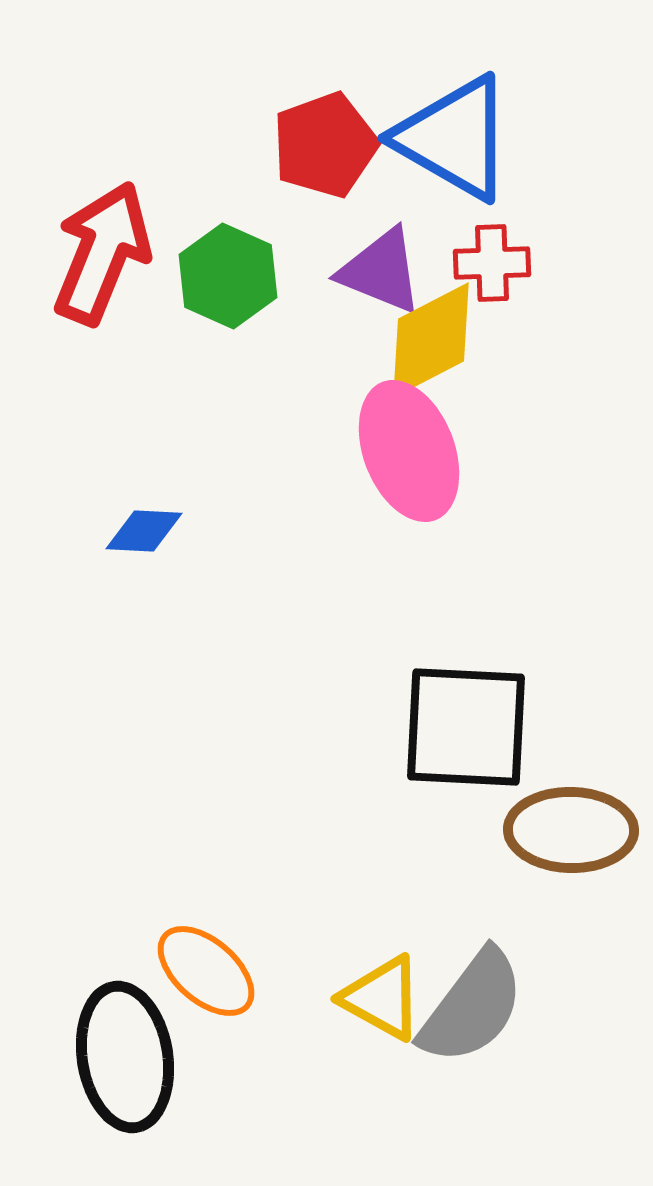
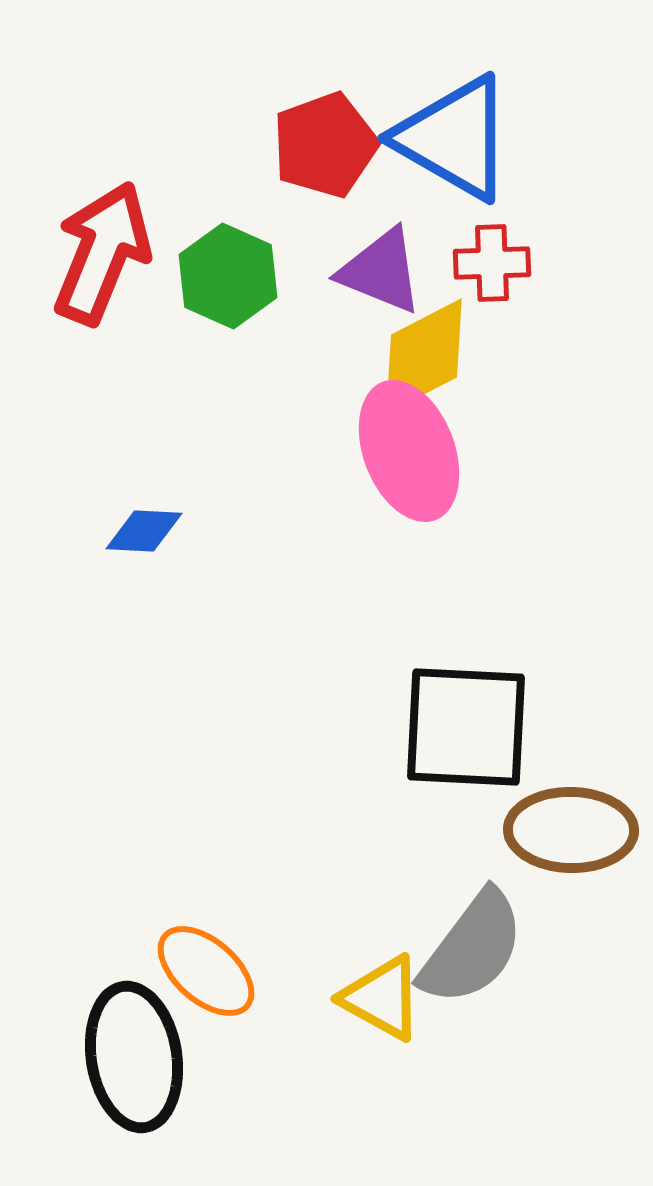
yellow diamond: moved 7 px left, 16 px down
gray semicircle: moved 59 px up
black ellipse: moved 9 px right
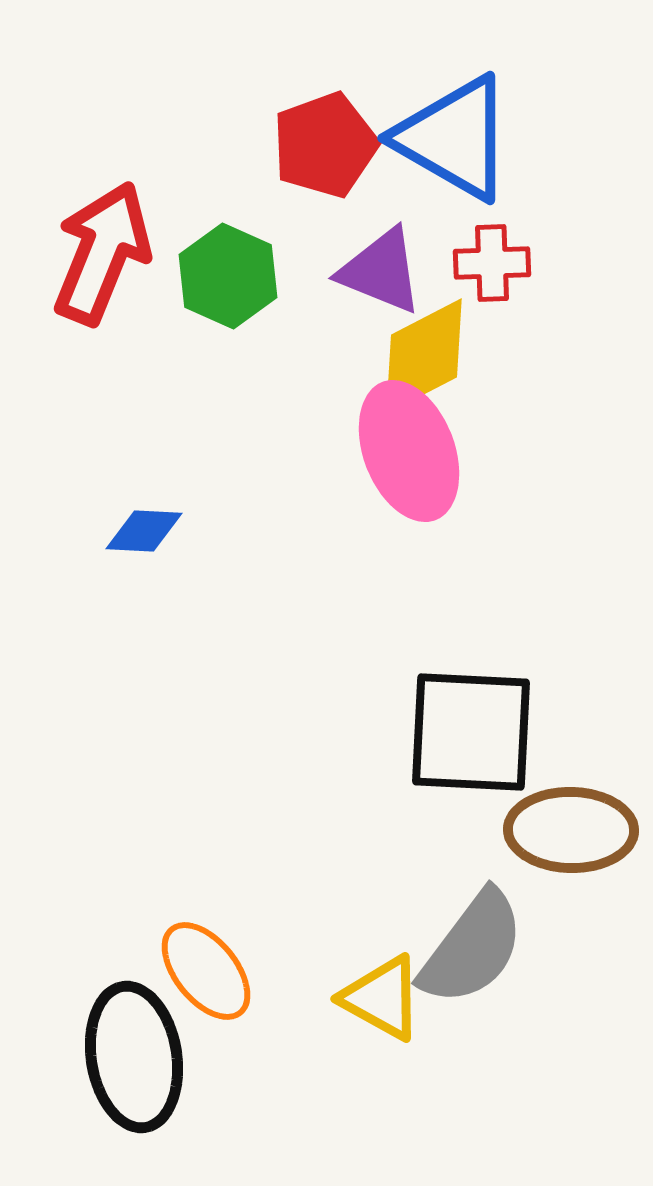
black square: moved 5 px right, 5 px down
orange ellipse: rotated 10 degrees clockwise
